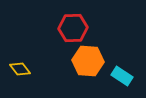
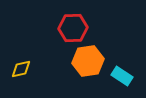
orange hexagon: rotated 12 degrees counterclockwise
yellow diamond: moved 1 px right; rotated 65 degrees counterclockwise
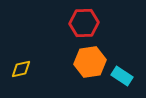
red hexagon: moved 11 px right, 5 px up
orange hexagon: moved 2 px right, 1 px down
